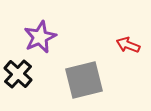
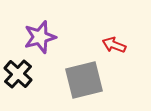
purple star: rotated 8 degrees clockwise
red arrow: moved 14 px left
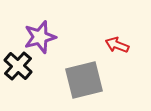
red arrow: moved 3 px right
black cross: moved 8 px up
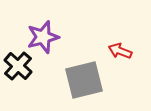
purple star: moved 3 px right
red arrow: moved 3 px right, 6 px down
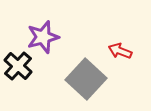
gray square: moved 2 px right, 1 px up; rotated 33 degrees counterclockwise
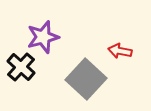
red arrow: rotated 10 degrees counterclockwise
black cross: moved 3 px right, 1 px down
